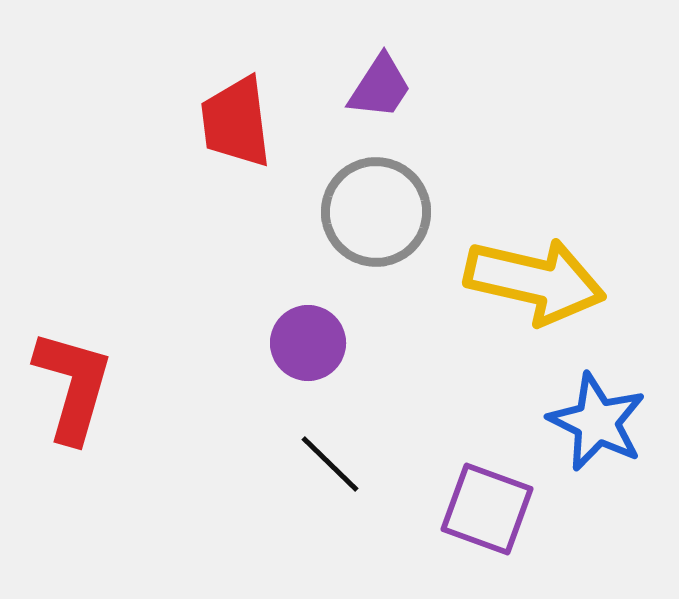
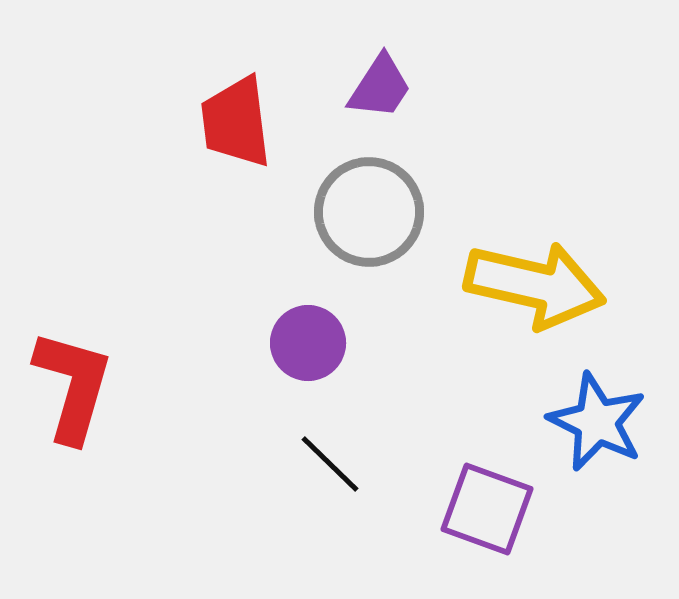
gray circle: moved 7 px left
yellow arrow: moved 4 px down
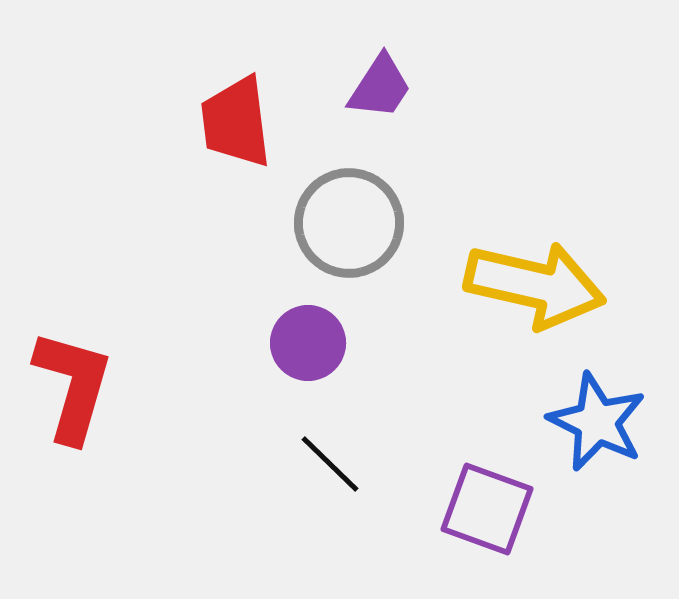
gray circle: moved 20 px left, 11 px down
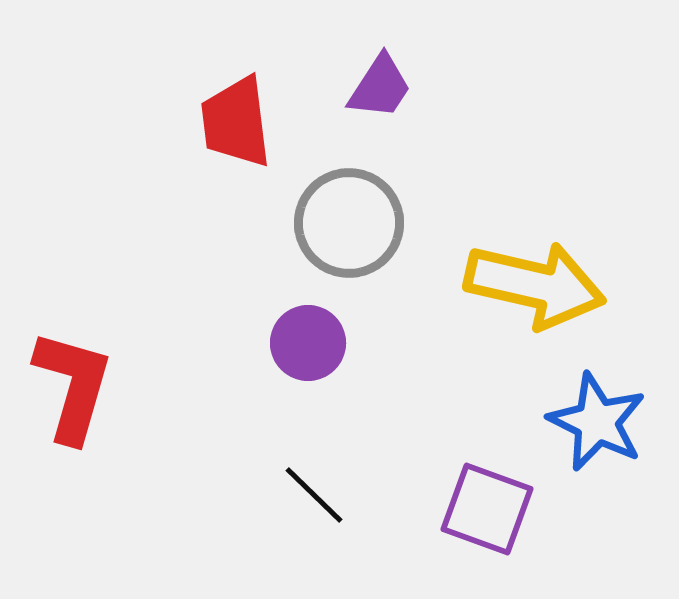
black line: moved 16 px left, 31 px down
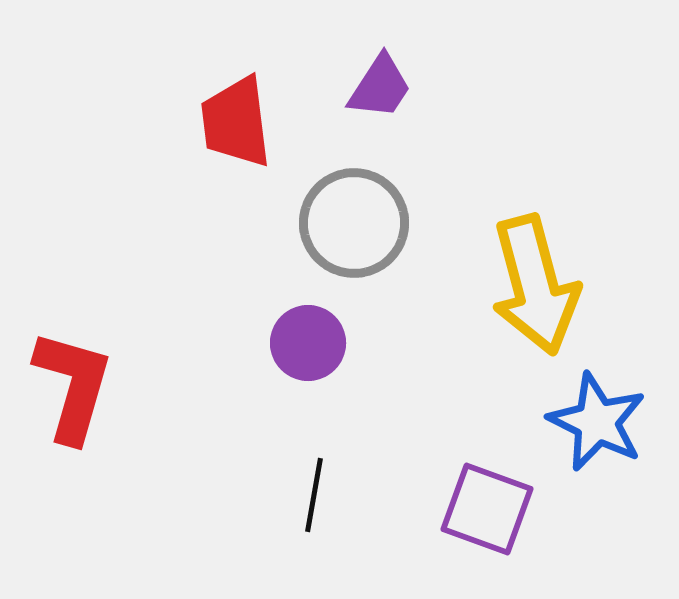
gray circle: moved 5 px right
yellow arrow: rotated 62 degrees clockwise
black line: rotated 56 degrees clockwise
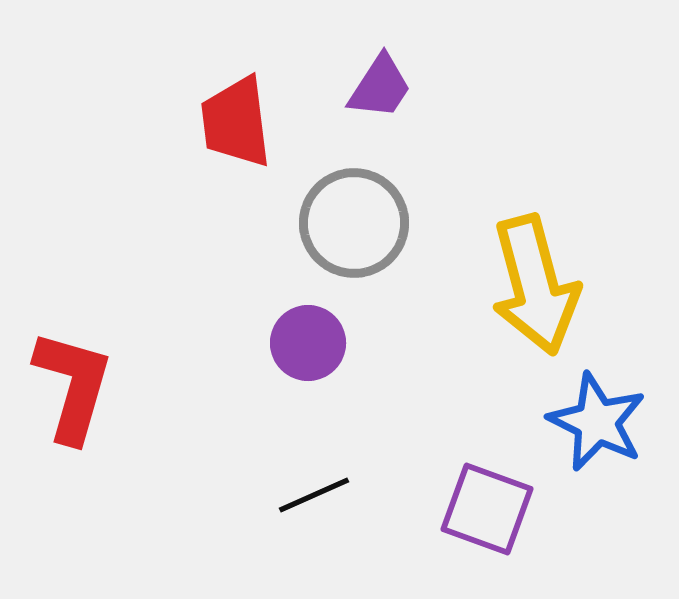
black line: rotated 56 degrees clockwise
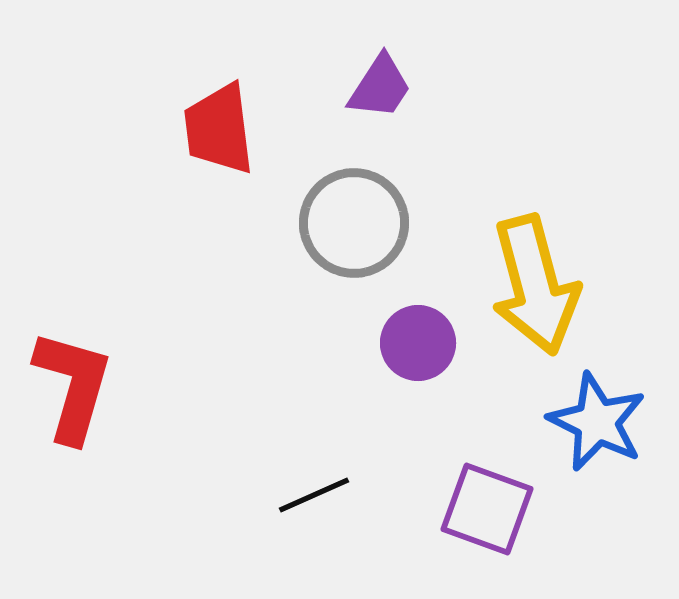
red trapezoid: moved 17 px left, 7 px down
purple circle: moved 110 px right
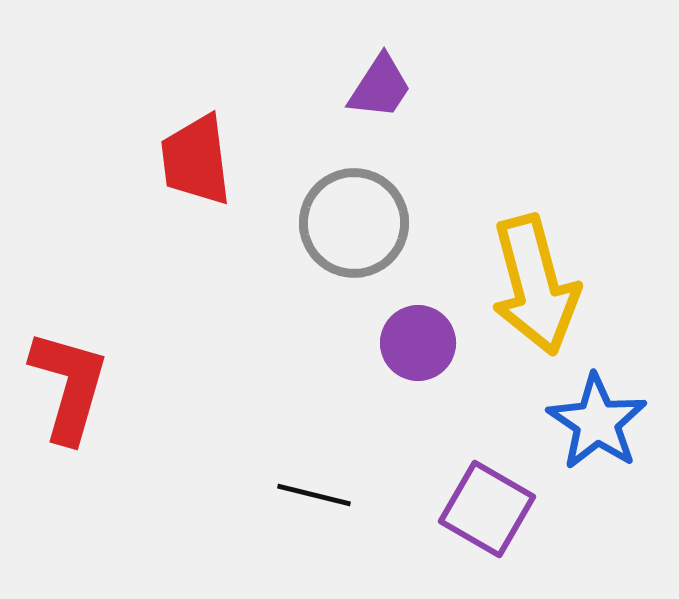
red trapezoid: moved 23 px left, 31 px down
red L-shape: moved 4 px left
blue star: rotated 8 degrees clockwise
black line: rotated 38 degrees clockwise
purple square: rotated 10 degrees clockwise
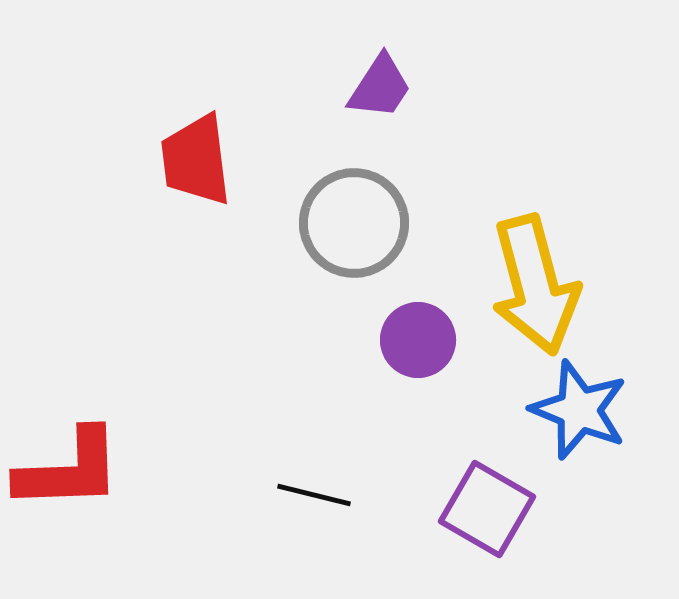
purple circle: moved 3 px up
red L-shape: moved 84 px down; rotated 72 degrees clockwise
blue star: moved 18 px left, 12 px up; rotated 12 degrees counterclockwise
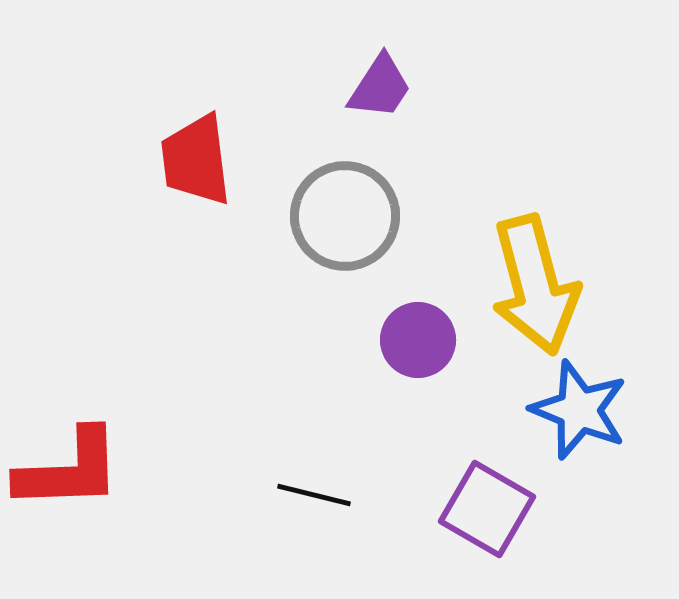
gray circle: moved 9 px left, 7 px up
